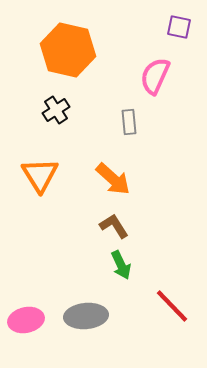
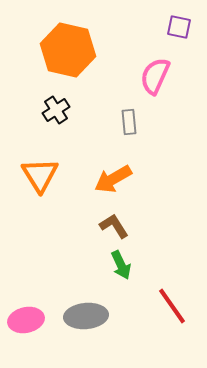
orange arrow: rotated 108 degrees clockwise
red line: rotated 9 degrees clockwise
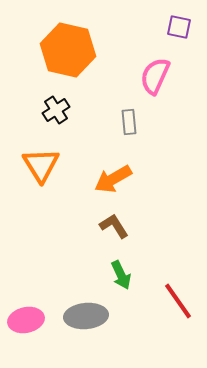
orange triangle: moved 1 px right, 10 px up
green arrow: moved 10 px down
red line: moved 6 px right, 5 px up
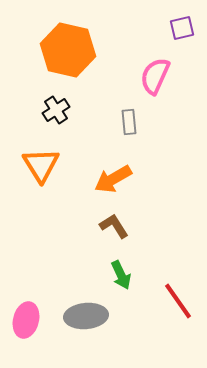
purple square: moved 3 px right, 1 px down; rotated 25 degrees counterclockwise
pink ellipse: rotated 64 degrees counterclockwise
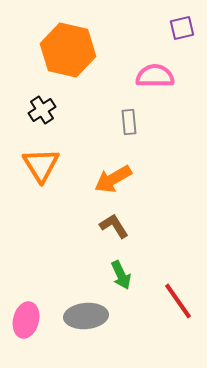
pink semicircle: rotated 66 degrees clockwise
black cross: moved 14 px left
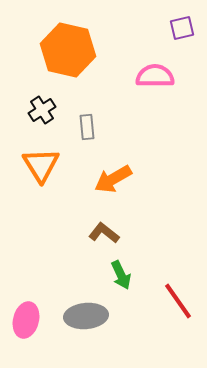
gray rectangle: moved 42 px left, 5 px down
brown L-shape: moved 10 px left, 7 px down; rotated 20 degrees counterclockwise
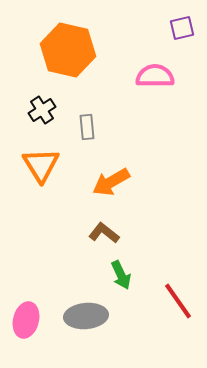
orange arrow: moved 2 px left, 3 px down
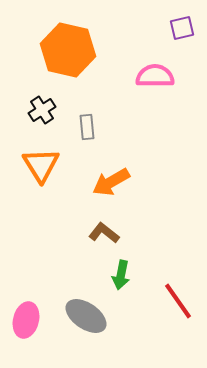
green arrow: rotated 36 degrees clockwise
gray ellipse: rotated 39 degrees clockwise
